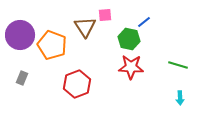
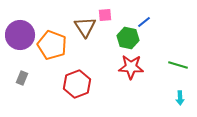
green hexagon: moved 1 px left, 1 px up
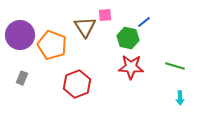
green line: moved 3 px left, 1 px down
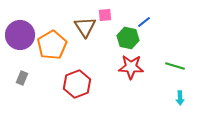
orange pentagon: rotated 20 degrees clockwise
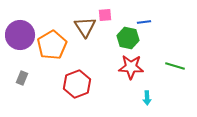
blue line: rotated 32 degrees clockwise
cyan arrow: moved 33 px left
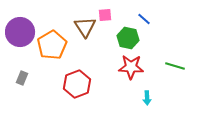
blue line: moved 3 px up; rotated 48 degrees clockwise
purple circle: moved 3 px up
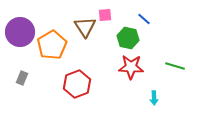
cyan arrow: moved 7 px right
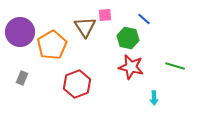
red star: rotated 10 degrees clockwise
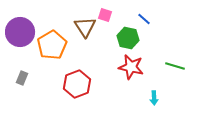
pink square: rotated 24 degrees clockwise
